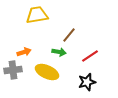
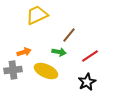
yellow trapezoid: rotated 15 degrees counterclockwise
yellow ellipse: moved 1 px left, 1 px up
black star: rotated 12 degrees counterclockwise
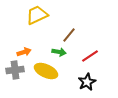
gray cross: moved 2 px right
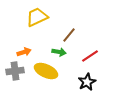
yellow trapezoid: moved 2 px down
gray cross: moved 1 px down
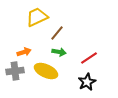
brown line: moved 12 px left, 2 px up
red line: moved 1 px left, 2 px down
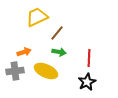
red line: rotated 54 degrees counterclockwise
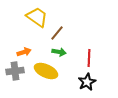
yellow trapezoid: rotated 60 degrees clockwise
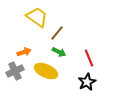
green arrow: rotated 16 degrees clockwise
red line: rotated 24 degrees counterclockwise
gray cross: rotated 18 degrees counterclockwise
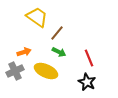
black star: rotated 18 degrees counterclockwise
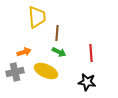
yellow trapezoid: rotated 50 degrees clockwise
brown line: rotated 35 degrees counterclockwise
red line: moved 2 px right, 5 px up; rotated 18 degrees clockwise
gray cross: moved 1 px down; rotated 12 degrees clockwise
black star: rotated 18 degrees counterclockwise
